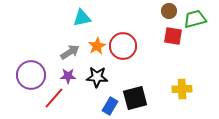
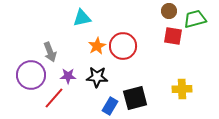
gray arrow: moved 20 px left; rotated 102 degrees clockwise
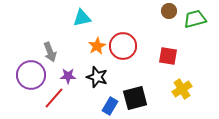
red square: moved 5 px left, 20 px down
black star: rotated 15 degrees clockwise
yellow cross: rotated 30 degrees counterclockwise
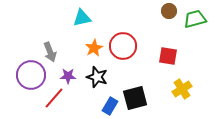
orange star: moved 3 px left, 2 px down
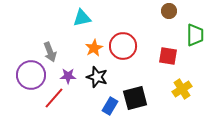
green trapezoid: moved 16 px down; rotated 105 degrees clockwise
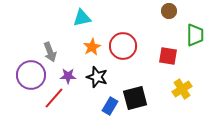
orange star: moved 2 px left, 1 px up
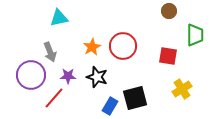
cyan triangle: moved 23 px left
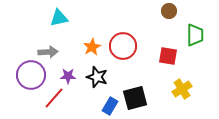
gray arrow: moved 2 px left; rotated 72 degrees counterclockwise
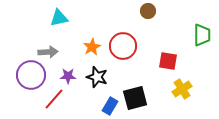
brown circle: moved 21 px left
green trapezoid: moved 7 px right
red square: moved 5 px down
red line: moved 1 px down
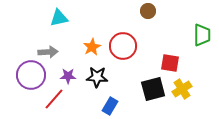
red square: moved 2 px right, 2 px down
black star: rotated 15 degrees counterclockwise
black square: moved 18 px right, 9 px up
